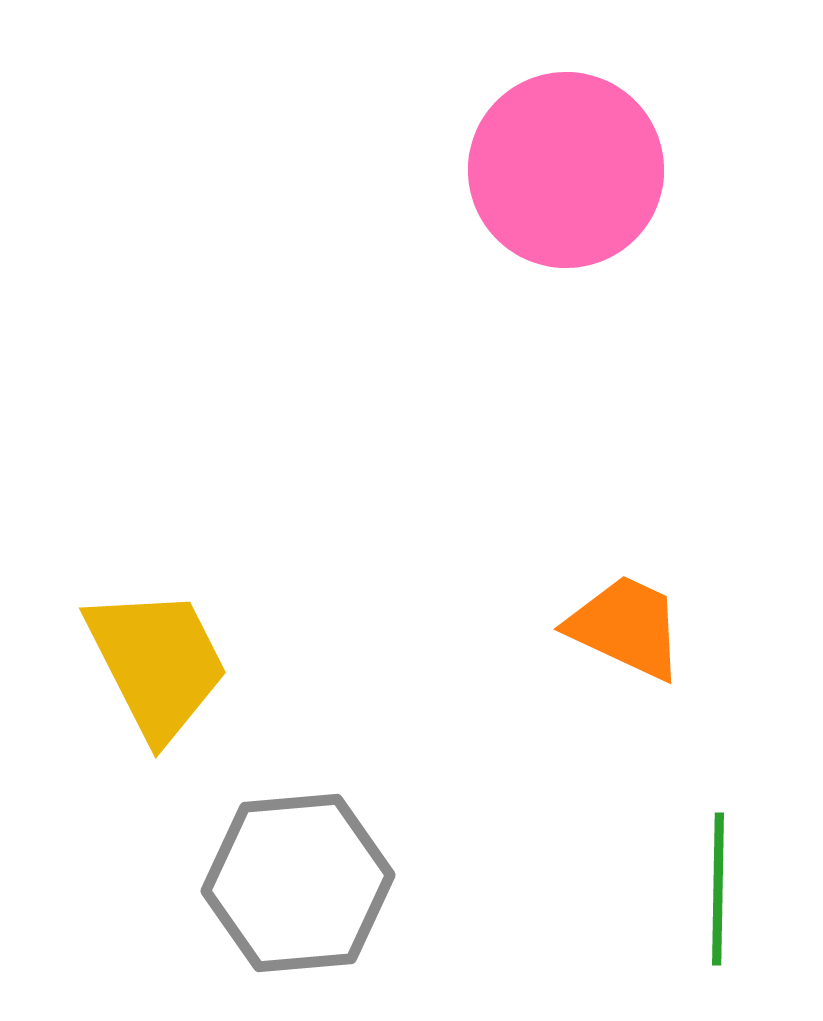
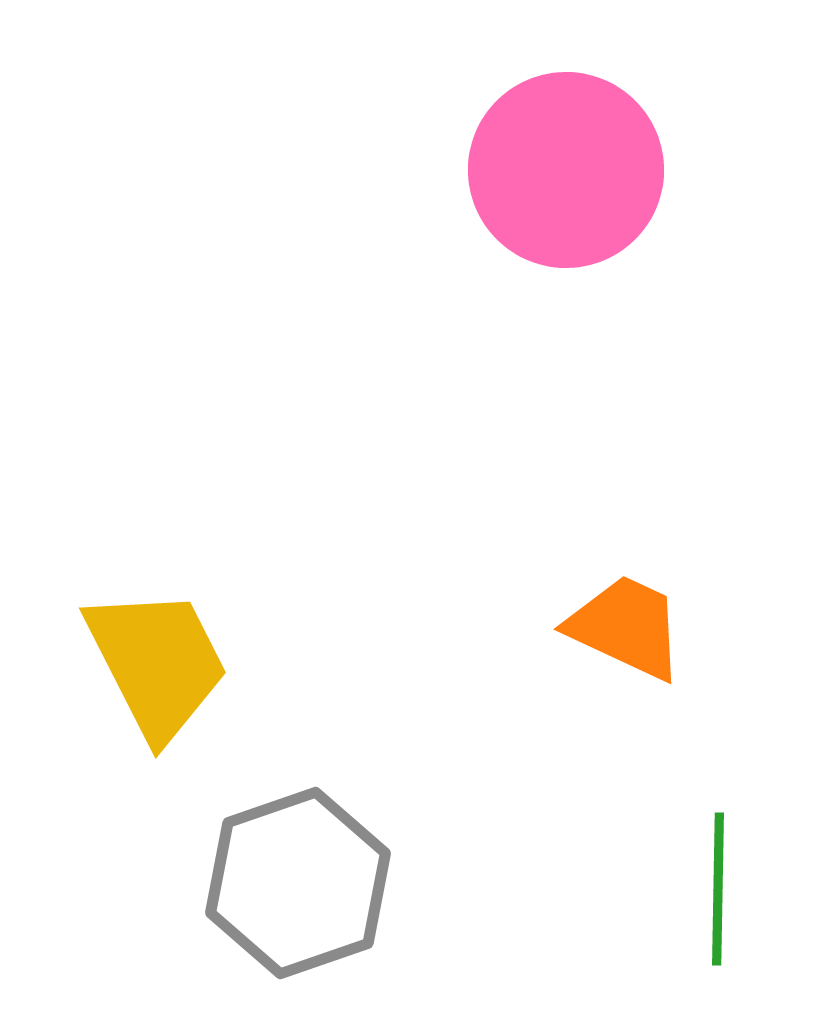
gray hexagon: rotated 14 degrees counterclockwise
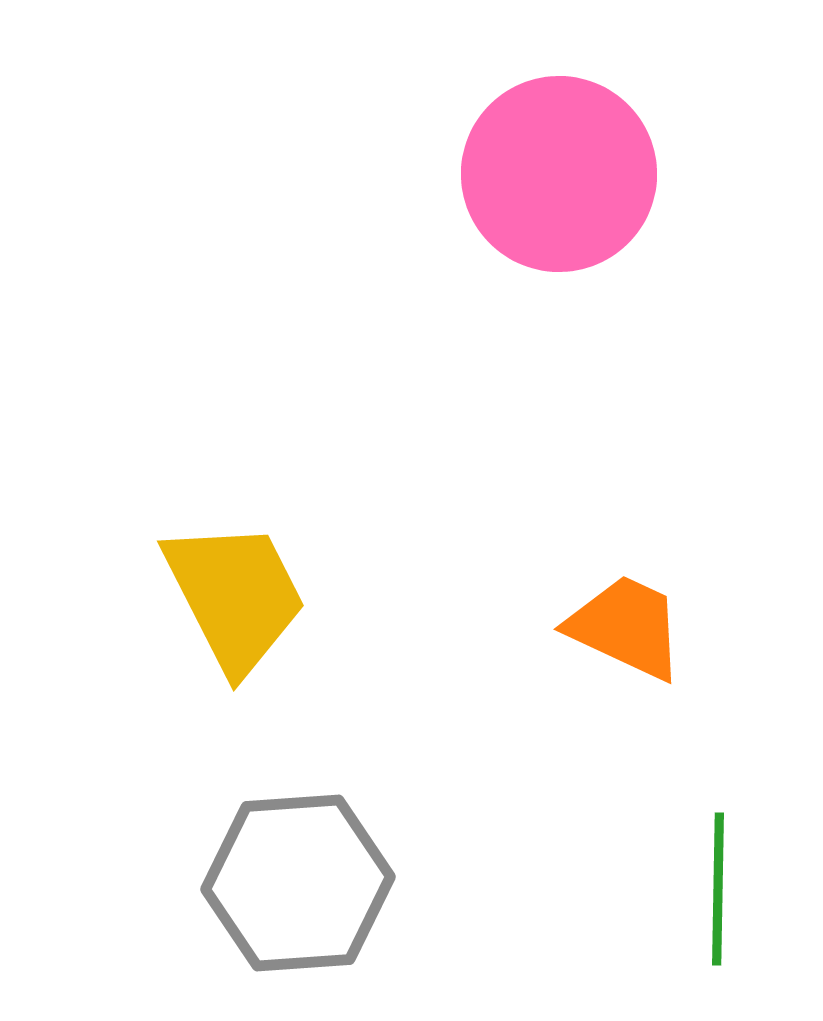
pink circle: moved 7 px left, 4 px down
yellow trapezoid: moved 78 px right, 67 px up
gray hexagon: rotated 15 degrees clockwise
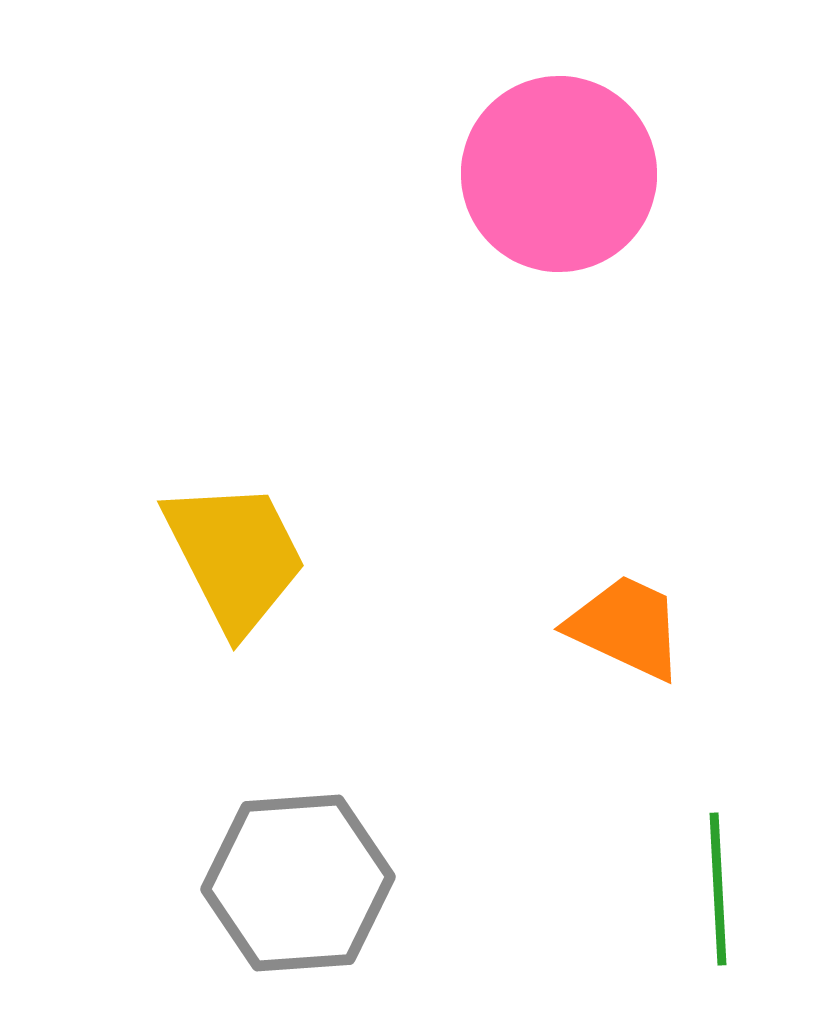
yellow trapezoid: moved 40 px up
green line: rotated 4 degrees counterclockwise
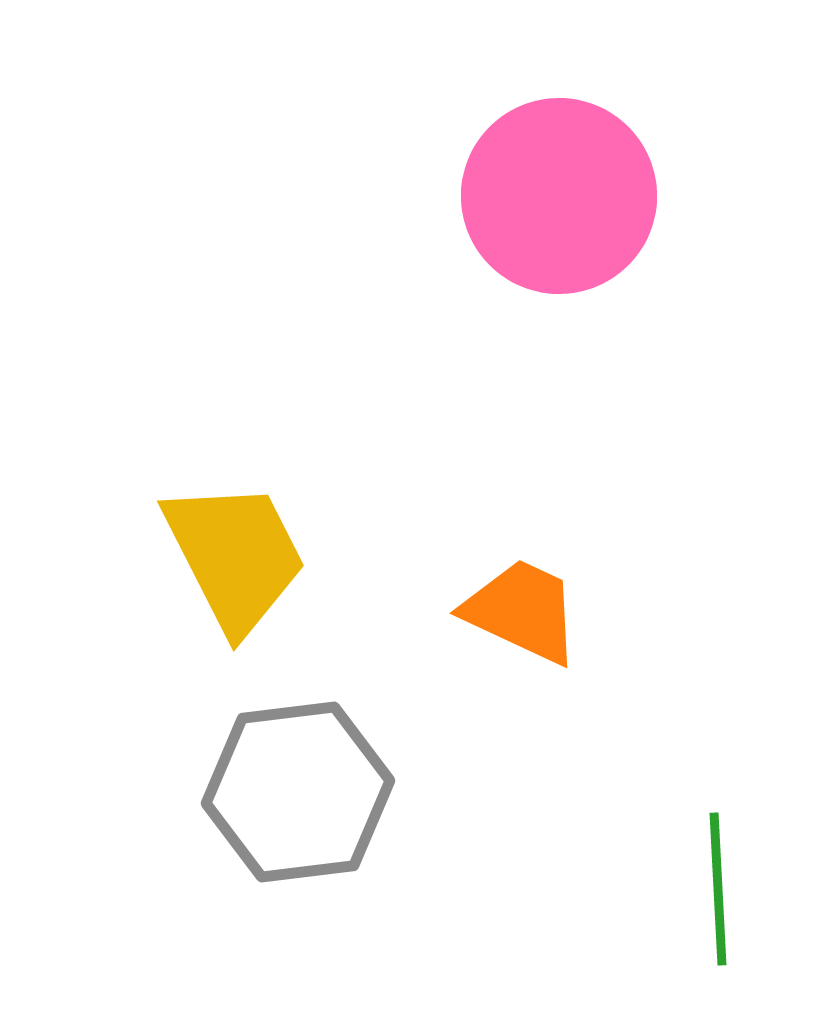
pink circle: moved 22 px down
orange trapezoid: moved 104 px left, 16 px up
gray hexagon: moved 91 px up; rotated 3 degrees counterclockwise
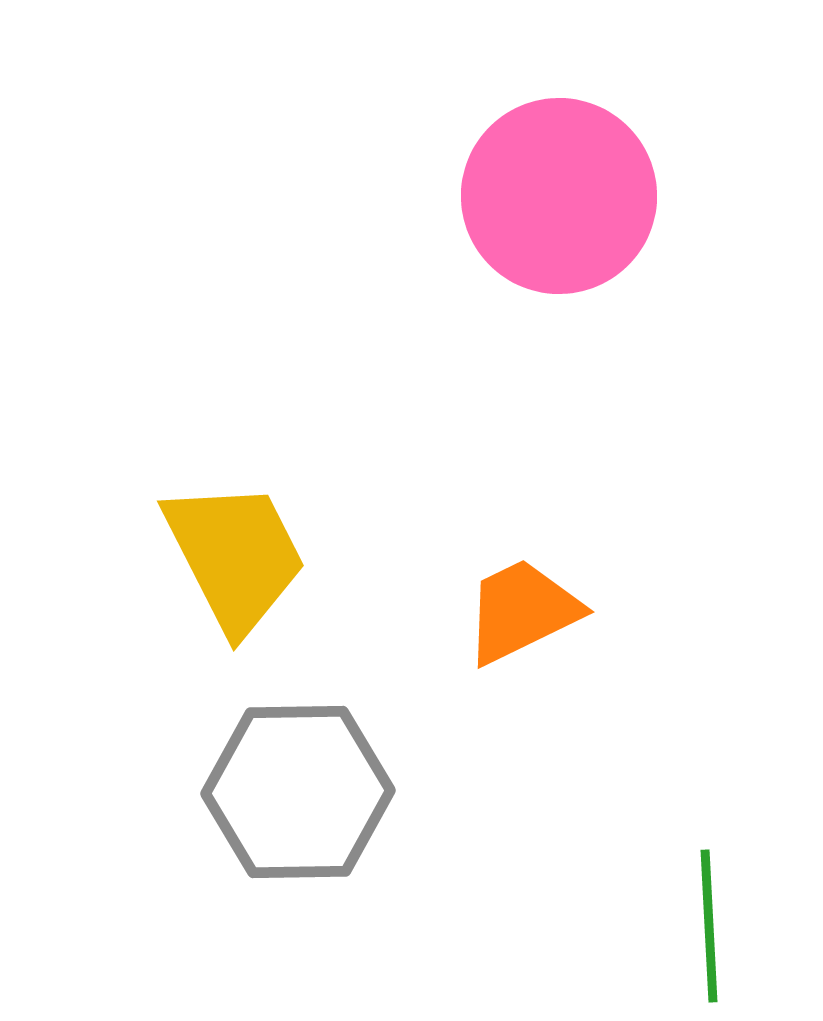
orange trapezoid: rotated 51 degrees counterclockwise
gray hexagon: rotated 6 degrees clockwise
green line: moved 9 px left, 37 px down
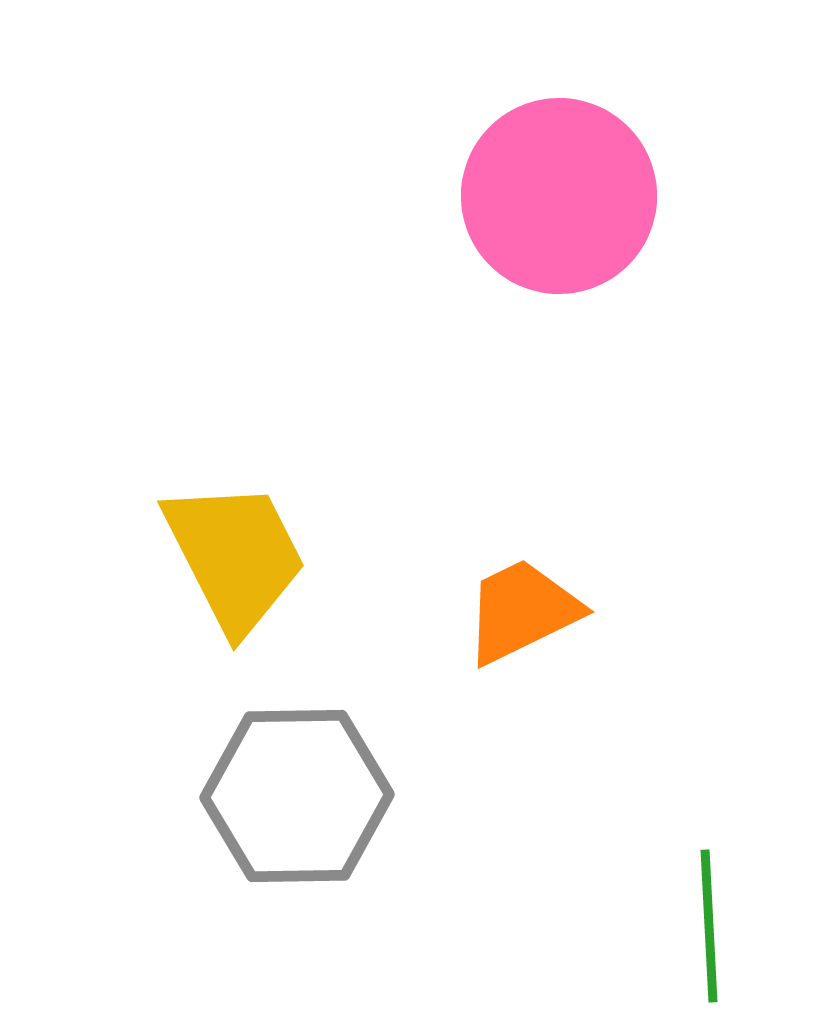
gray hexagon: moved 1 px left, 4 px down
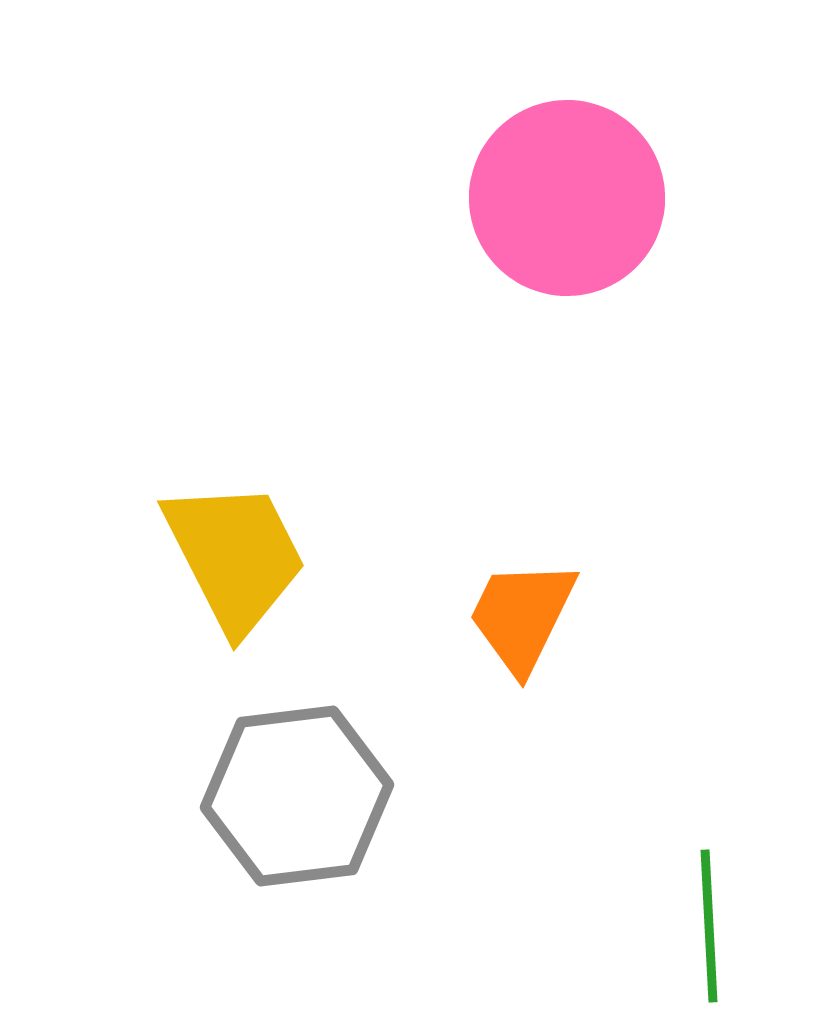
pink circle: moved 8 px right, 2 px down
orange trapezoid: moved 5 px down; rotated 38 degrees counterclockwise
gray hexagon: rotated 6 degrees counterclockwise
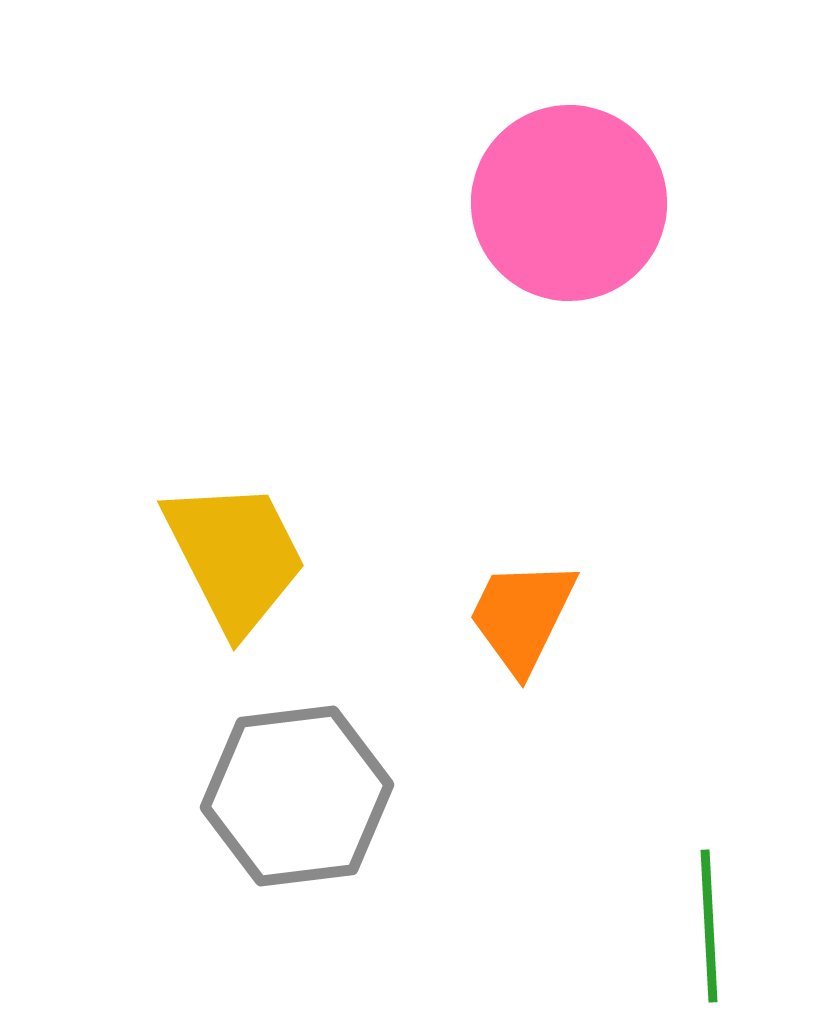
pink circle: moved 2 px right, 5 px down
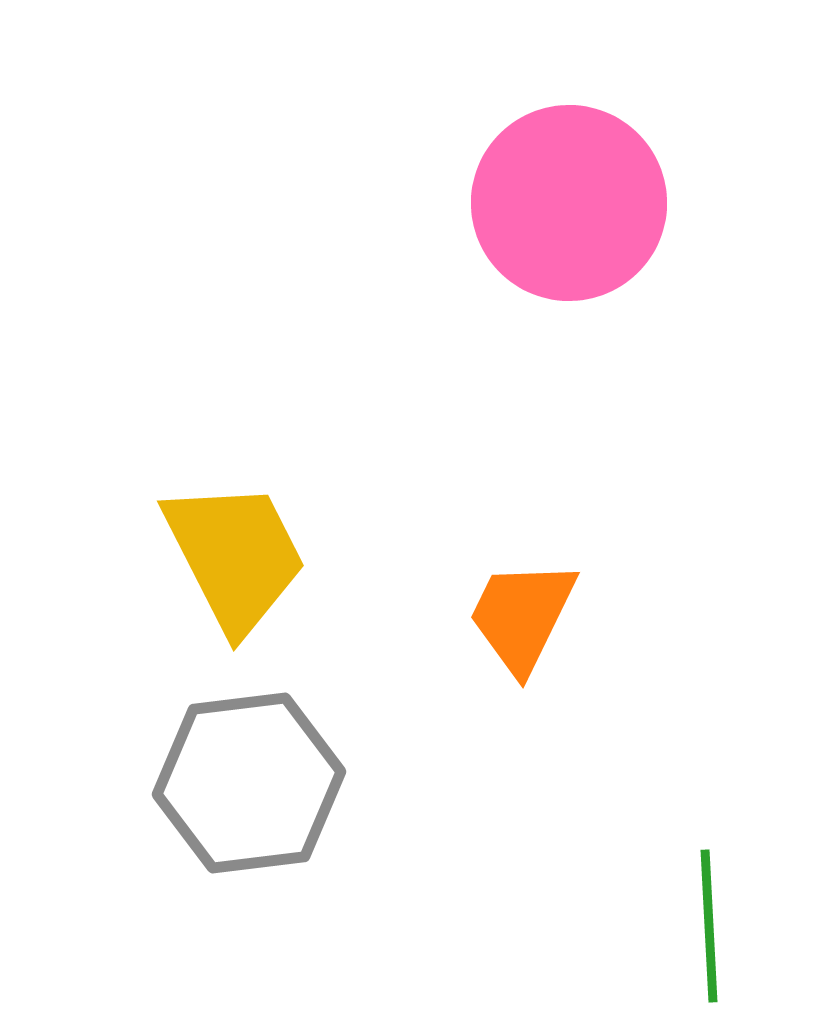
gray hexagon: moved 48 px left, 13 px up
